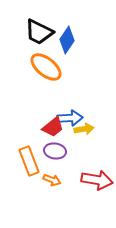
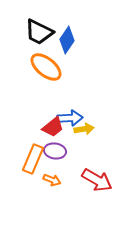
orange rectangle: moved 4 px right, 2 px up; rotated 44 degrees clockwise
red arrow: rotated 20 degrees clockwise
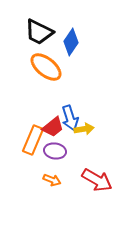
blue diamond: moved 4 px right, 2 px down
blue arrow: rotated 75 degrees clockwise
orange rectangle: moved 19 px up
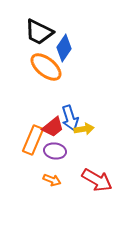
blue diamond: moved 7 px left, 6 px down
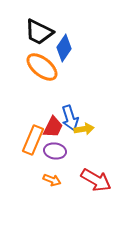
orange ellipse: moved 4 px left
red trapezoid: rotated 25 degrees counterclockwise
red arrow: moved 1 px left
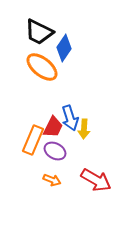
yellow arrow: rotated 102 degrees clockwise
purple ellipse: rotated 20 degrees clockwise
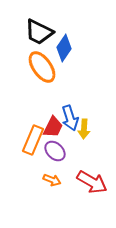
orange ellipse: rotated 16 degrees clockwise
purple ellipse: rotated 15 degrees clockwise
red arrow: moved 4 px left, 2 px down
